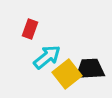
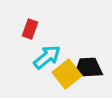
black trapezoid: moved 2 px left, 1 px up
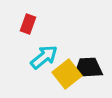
red rectangle: moved 2 px left, 5 px up
cyan arrow: moved 3 px left
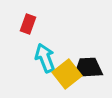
cyan arrow: moved 1 px right, 1 px down; rotated 72 degrees counterclockwise
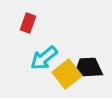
red rectangle: moved 1 px up
cyan arrow: moved 1 px left; rotated 108 degrees counterclockwise
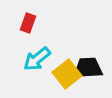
cyan arrow: moved 7 px left, 1 px down
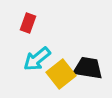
black trapezoid: rotated 12 degrees clockwise
yellow square: moved 6 px left
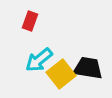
red rectangle: moved 2 px right, 2 px up
cyan arrow: moved 2 px right, 1 px down
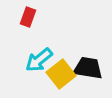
red rectangle: moved 2 px left, 4 px up
